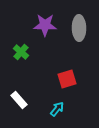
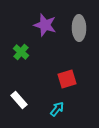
purple star: rotated 15 degrees clockwise
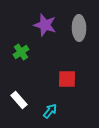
green cross: rotated 14 degrees clockwise
red square: rotated 18 degrees clockwise
cyan arrow: moved 7 px left, 2 px down
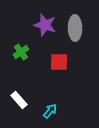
gray ellipse: moved 4 px left
red square: moved 8 px left, 17 px up
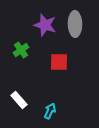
gray ellipse: moved 4 px up
green cross: moved 2 px up
cyan arrow: rotated 14 degrees counterclockwise
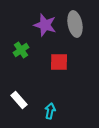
gray ellipse: rotated 10 degrees counterclockwise
cyan arrow: rotated 14 degrees counterclockwise
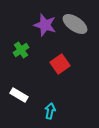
gray ellipse: rotated 45 degrees counterclockwise
red square: moved 1 px right, 2 px down; rotated 36 degrees counterclockwise
white rectangle: moved 5 px up; rotated 18 degrees counterclockwise
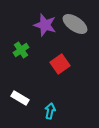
white rectangle: moved 1 px right, 3 px down
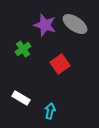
green cross: moved 2 px right, 1 px up
white rectangle: moved 1 px right
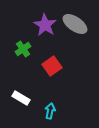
purple star: rotated 15 degrees clockwise
red square: moved 8 px left, 2 px down
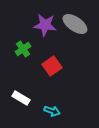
purple star: rotated 25 degrees counterclockwise
cyan arrow: moved 2 px right; rotated 98 degrees clockwise
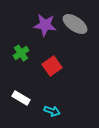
green cross: moved 2 px left, 4 px down
